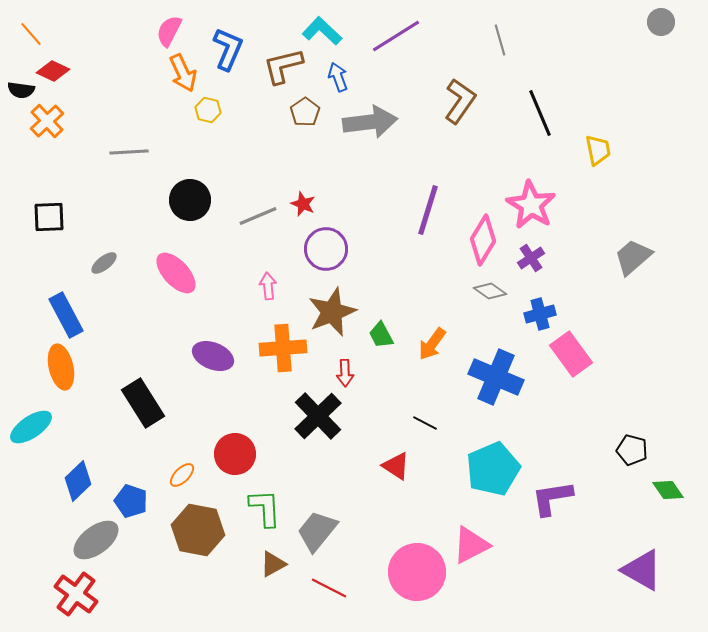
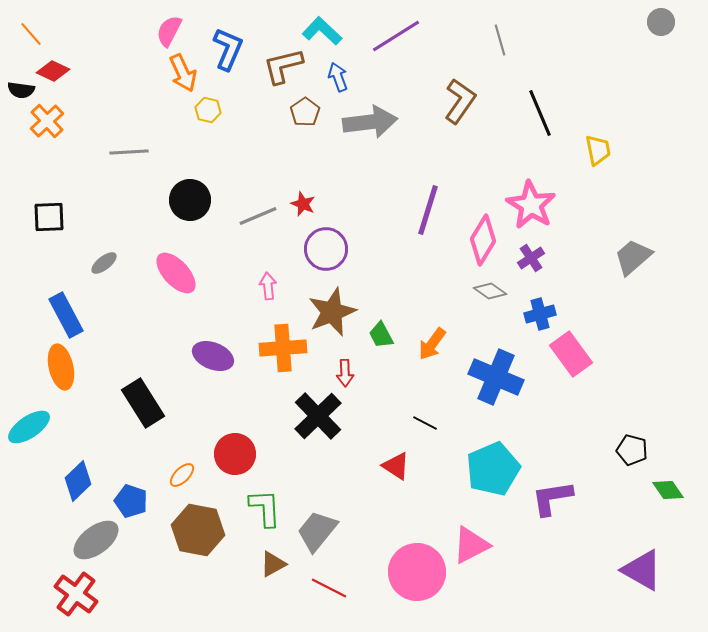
cyan ellipse at (31, 427): moved 2 px left
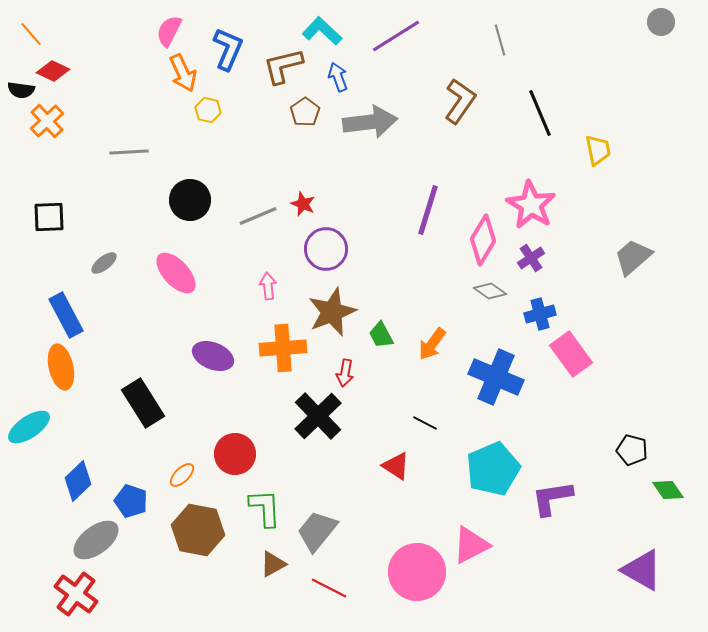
red arrow at (345, 373): rotated 12 degrees clockwise
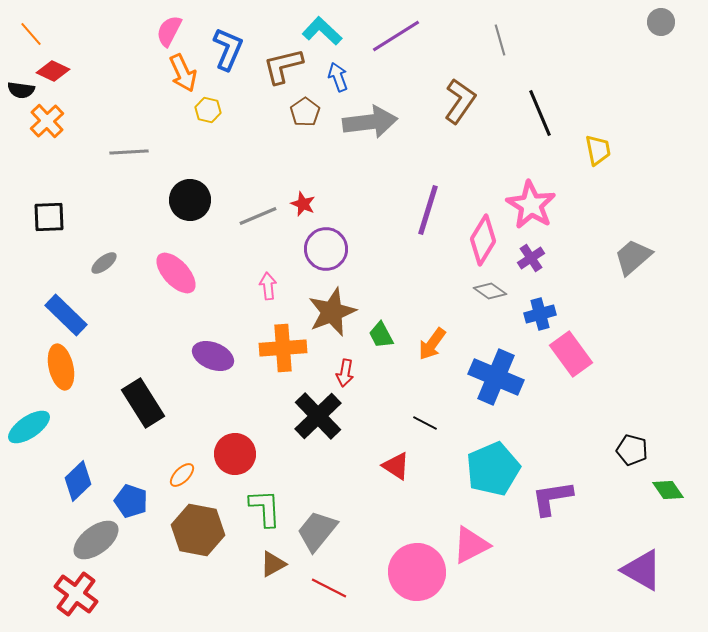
blue rectangle at (66, 315): rotated 18 degrees counterclockwise
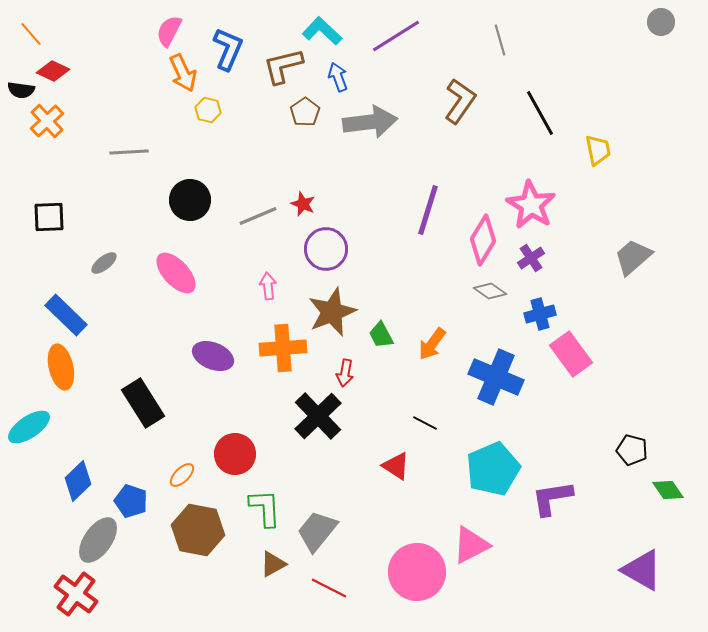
black line at (540, 113): rotated 6 degrees counterclockwise
gray ellipse at (96, 540): moved 2 px right; rotated 18 degrees counterclockwise
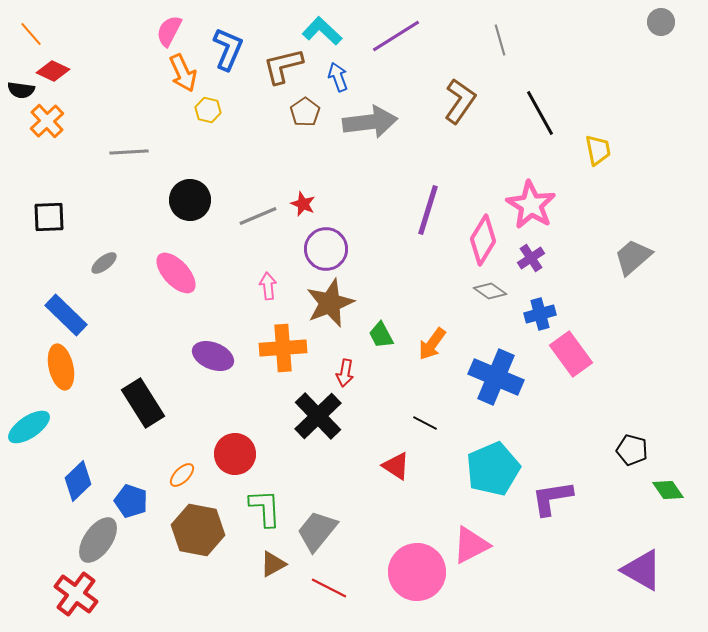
brown star at (332, 312): moved 2 px left, 9 px up
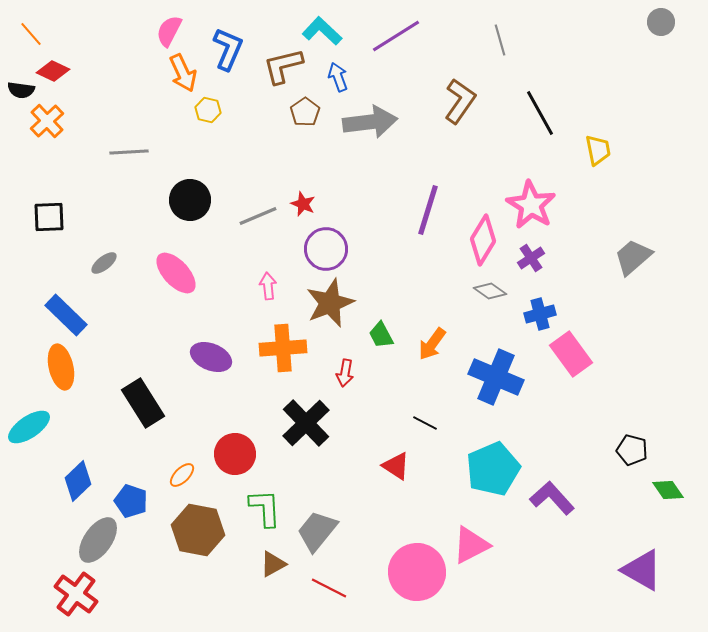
purple ellipse at (213, 356): moved 2 px left, 1 px down
black cross at (318, 416): moved 12 px left, 7 px down
purple L-shape at (552, 498): rotated 57 degrees clockwise
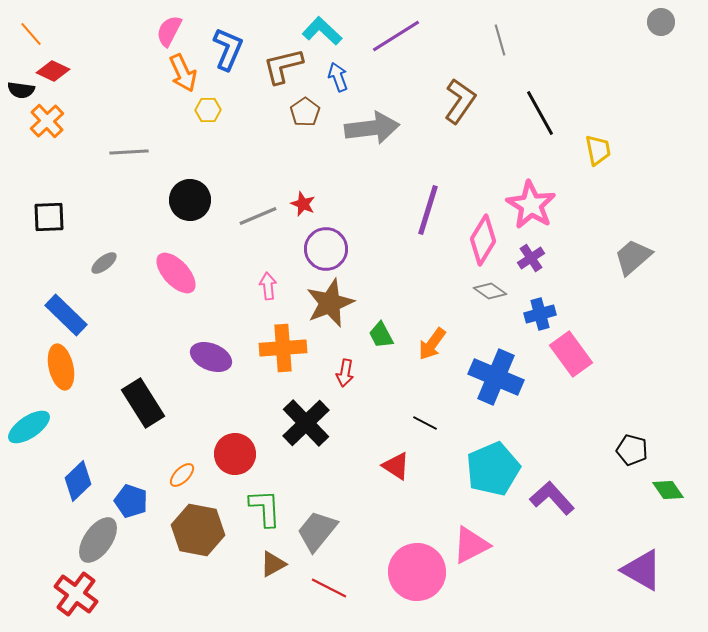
yellow hexagon at (208, 110): rotated 15 degrees counterclockwise
gray arrow at (370, 122): moved 2 px right, 6 px down
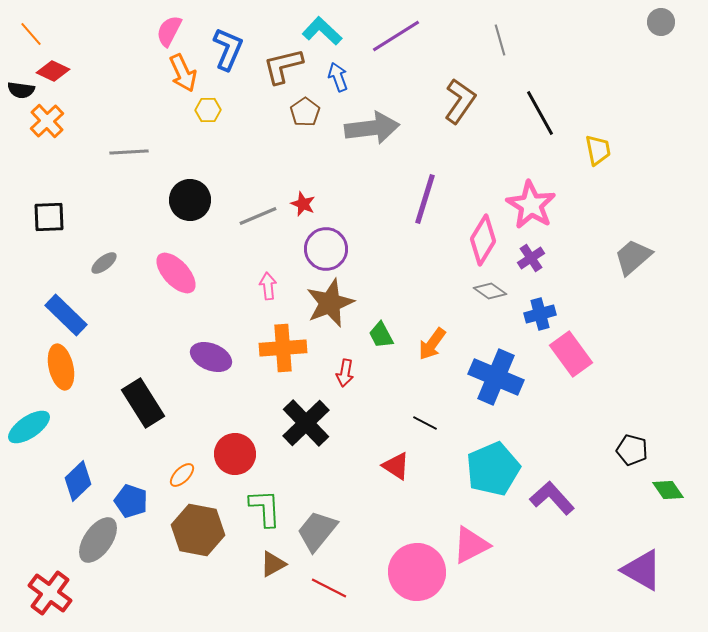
purple line at (428, 210): moved 3 px left, 11 px up
red cross at (76, 594): moved 26 px left, 1 px up
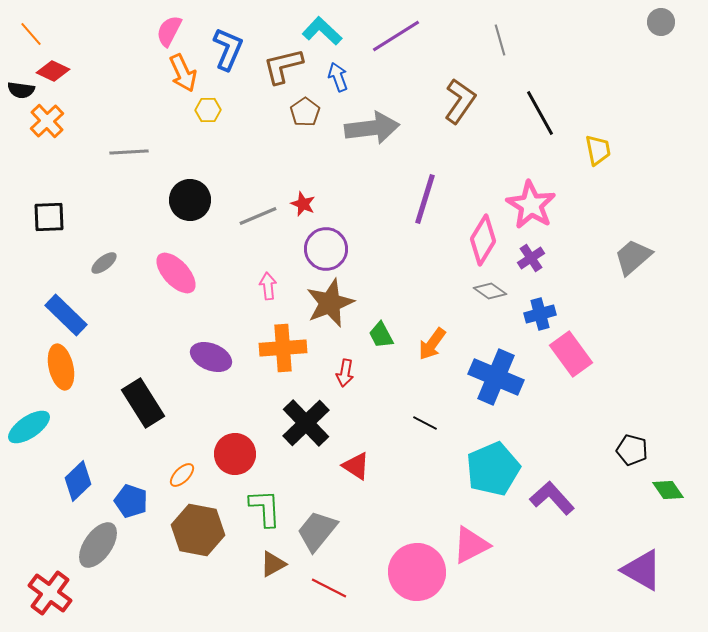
red triangle at (396, 466): moved 40 px left
gray ellipse at (98, 540): moved 5 px down
